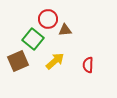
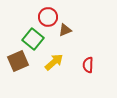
red circle: moved 2 px up
brown triangle: rotated 16 degrees counterclockwise
yellow arrow: moved 1 px left, 1 px down
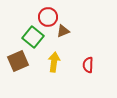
brown triangle: moved 2 px left, 1 px down
green square: moved 2 px up
yellow arrow: rotated 42 degrees counterclockwise
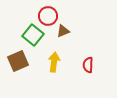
red circle: moved 1 px up
green square: moved 2 px up
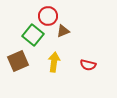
red semicircle: rotated 77 degrees counterclockwise
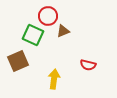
green square: rotated 15 degrees counterclockwise
yellow arrow: moved 17 px down
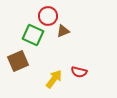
red semicircle: moved 9 px left, 7 px down
yellow arrow: rotated 30 degrees clockwise
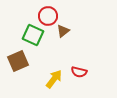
brown triangle: rotated 16 degrees counterclockwise
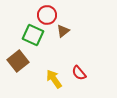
red circle: moved 1 px left, 1 px up
brown square: rotated 15 degrees counterclockwise
red semicircle: moved 1 px down; rotated 35 degrees clockwise
yellow arrow: rotated 72 degrees counterclockwise
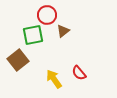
green square: rotated 35 degrees counterclockwise
brown square: moved 1 px up
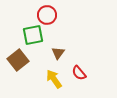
brown triangle: moved 5 px left, 22 px down; rotated 16 degrees counterclockwise
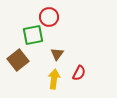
red circle: moved 2 px right, 2 px down
brown triangle: moved 1 px left, 1 px down
red semicircle: rotated 112 degrees counterclockwise
yellow arrow: rotated 42 degrees clockwise
